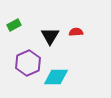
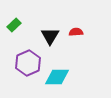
green rectangle: rotated 16 degrees counterclockwise
cyan diamond: moved 1 px right
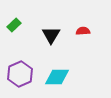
red semicircle: moved 7 px right, 1 px up
black triangle: moved 1 px right, 1 px up
purple hexagon: moved 8 px left, 11 px down
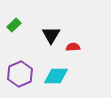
red semicircle: moved 10 px left, 16 px down
cyan diamond: moved 1 px left, 1 px up
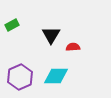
green rectangle: moved 2 px left; rotated 16 degrees clockwise
purple hexagon: moved 3 px down
